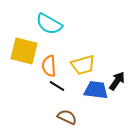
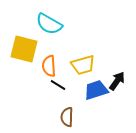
yellow square: moved 2 px up
black line: moved 1 px right, 1 px up
blue trapezoid: rotated 25 degrees counterclockwise
brown semicircle: rotated 114 degrees counterclockwise
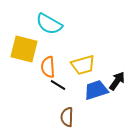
orange semicircle: moved 1 px left, 1 px down
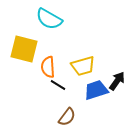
cyan semicircle: moved 5 px up
yellow trapezoid: moved 1 px down
brown semicircle: rotated 144 degrees counterclockwise
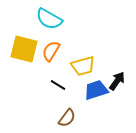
orange semicircle: moved 3 px right, 16 px up; rotated 35 degrees clockwise
brown semicircle: moved 1 px down
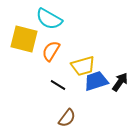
yellow square: moved 10 px up
black arrow: moved 3 px right, 1 px down
blue trapezoid: moved 9 px up
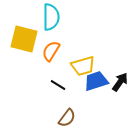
cyan semicircle: moved 2 px right, 2 px up; rotated 120 degrees counterclockwise
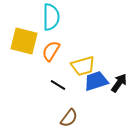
yellow square: moved 2 px down
black arrow: moved 1 px left, 1 px down
brown semicircle: moved 2 px right
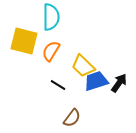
yellow trapezoid: rotated 60 degrees clockwise
brown semicircle: moved 3 px right
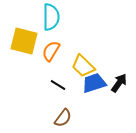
blue trapezoid: moved 2 px left, 2 px down
brown semicircle: moved 9 px left
